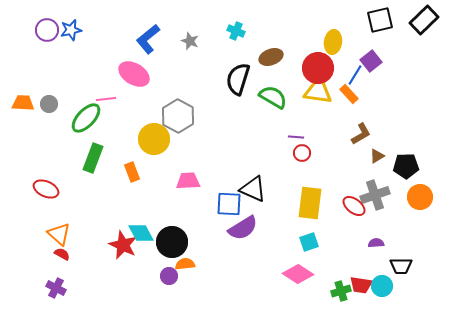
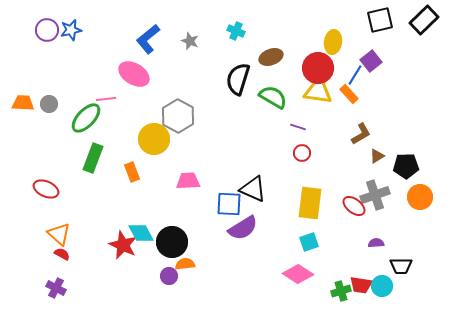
purple line at (296, 137): moved 2 px right, 10 px up; rotated 14 degrees clockwise
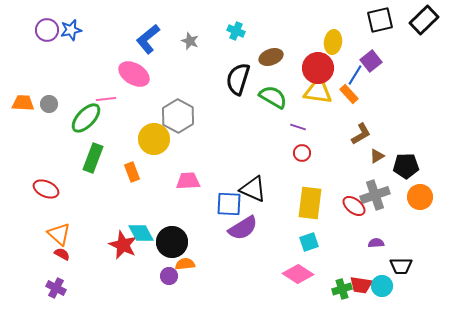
green cross at (341, 291): moved 1 px right, 2 px up
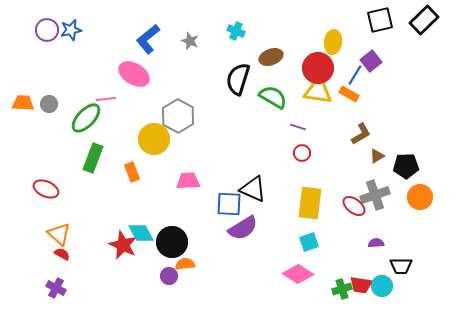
orange rectangle at (349, 94): rotated 18 degrees counterclockwise
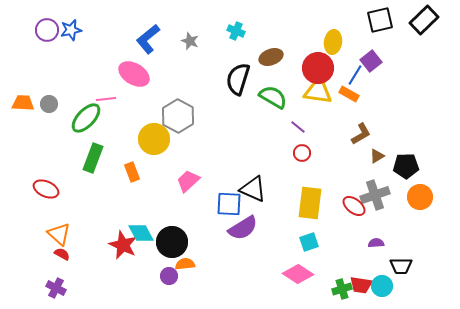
purple line at (298, 127): rotated 21 degrees clockwise
pink trapezoid at (188, 181): rotated 40 degrees counterclockwise
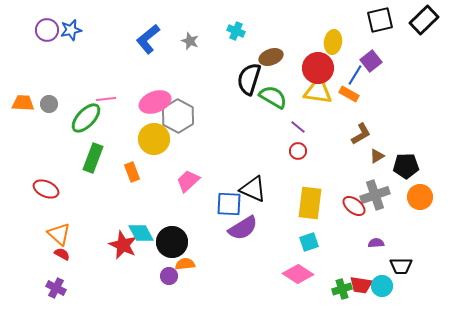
pink ellipse at (134, 74): moved 21 px right, 28 px down; rotated 52 degrees counterclockwise
black semicircle at (238, 79): moved 11 px right
red circle at (302, 153): moved 4 px left, 2 px up
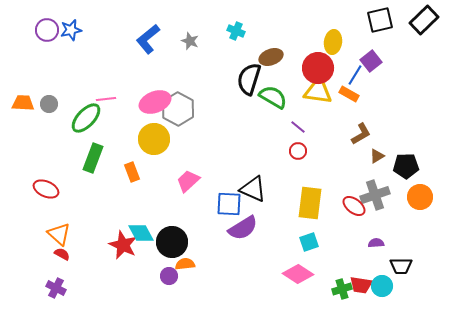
gray hexagon at (178, 116): moved 7 px up
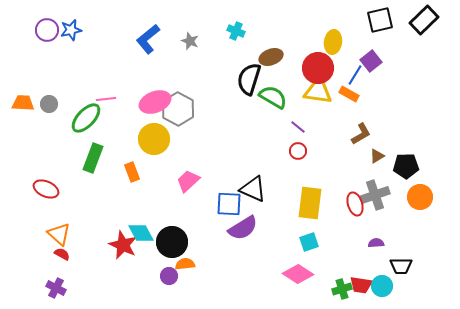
red ellipse at (354, 206): moved 1 px right, 2 px up; rotated 35 degrees clockwise
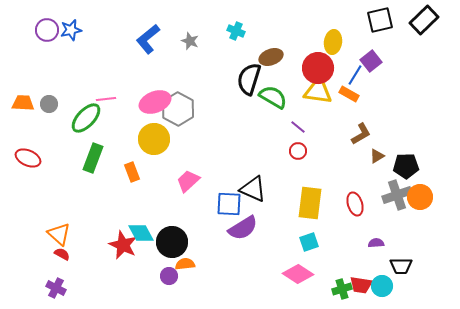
red ellipse at (46, 189): moved 18 px left, 31 px up
gray cross at (375, 195): moved 22 px right
